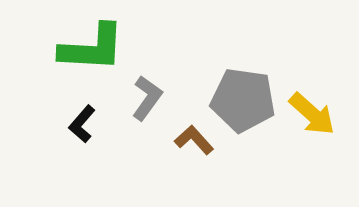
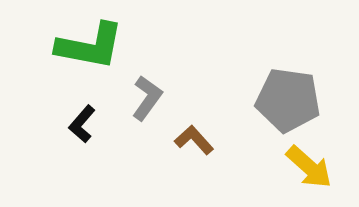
green L-shape: moved 2 px left, 2 px up; rotated 8 degrees clockwise
gray pentagon: moved 45 px right
yellow arrow: moved 3 px left, 53 px down
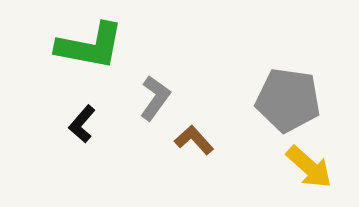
gray L-shape: moved 8 px right
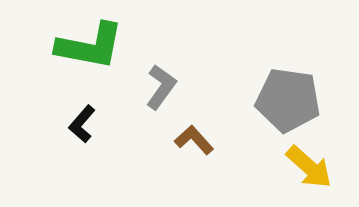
gray L-shape: moved 6 px right, 11 px up
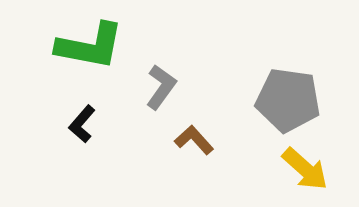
yellow arrow: moved 4 px left, 2 px down
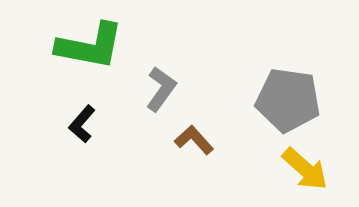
gray L-shape: moved 2 px down
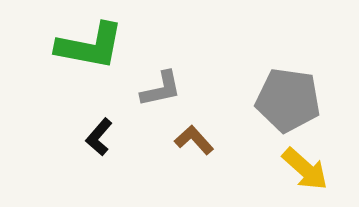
gray L-shape: rotated 42 degrees clockwise
black L-shape: moved 17 px right, 13 px down
